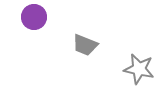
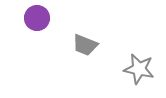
purple circle: moved 3 px right, 1 px down
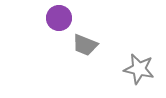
purple circle: moved 22 px right
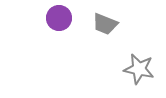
gray trapezoid: moved 20 px right, 21 px up
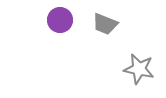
purple circle: moved 1 px right, 2 px down
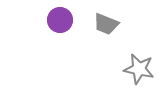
gray trapezoid: moved 1 px right
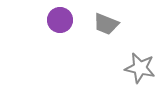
gray star: moved 1 px right, 1 px up
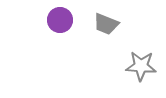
gray star: moved 1 px right, 2 px up; rotated 8 degrees counterclockwise
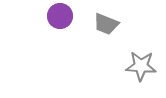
purple circle: moved 4 px up
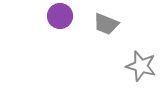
gray star: rotated 12 degrees clockwise
